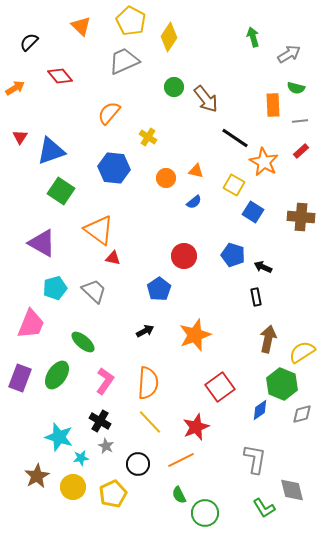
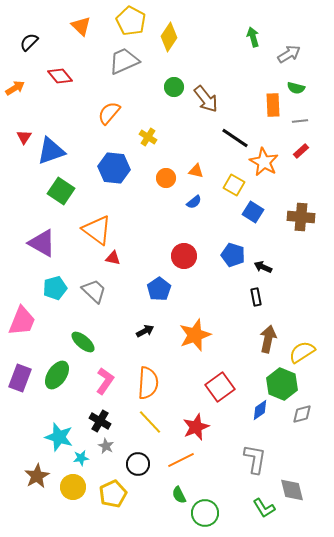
red triangle at (20, 137): moved 4 px right
orange triangle at (99, 230): moved 2 px left
pink trapezoid at (31, 324): moved 9 px left, 3 px up
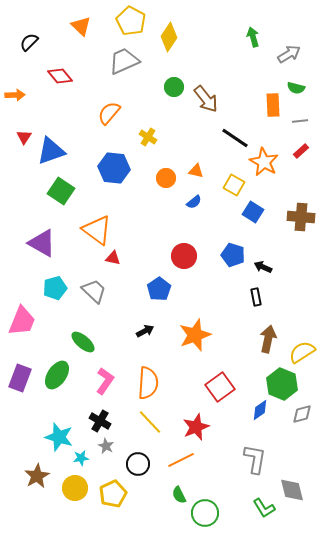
orange arrow at (15, 88): moved 7 px down; rotated 30 degrees clockwise
yellow circle at (73, 487): moved 2 px right, 1 px down
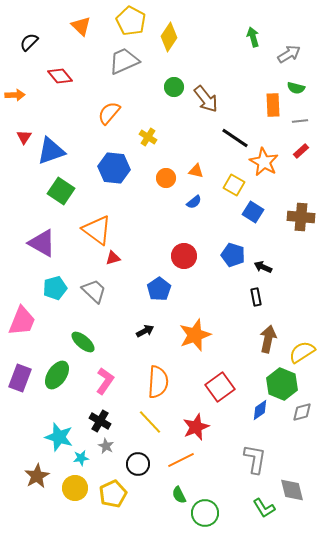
red triangle at (113, 258): rotated 28 degrees counterclockwise
orange semicircle at (148, 383): moved 10 px right, 1 px up
gray diamond at (302, 414): moved 2 px up
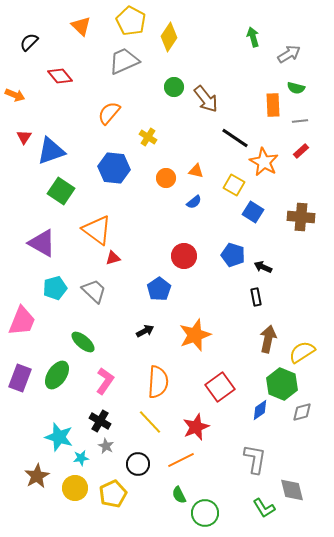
orange arrow at (15, 95): rotated 24 degrees clockwise
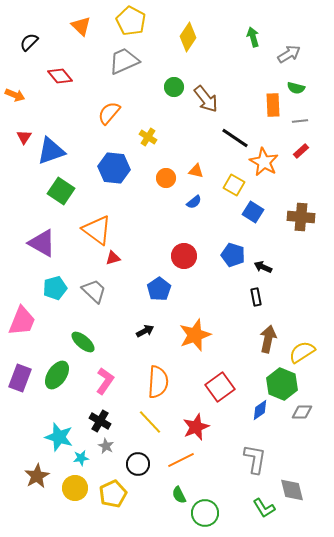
yellow diamond at (169, 37): moved 19 px right
gray diamond at (302, 412): rotated 15 degrees clockwise
